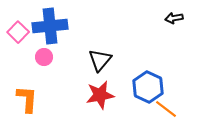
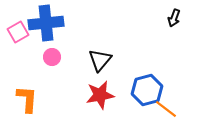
black arrow: rotated 60 degrees counterclockwise
blue cross: moved 4 px left, 3 px up
pink square: rotated 15 degrees clockwise
pink circle: moved 8 px right
blue hexagon: moved 1 px left, 3 px down; rotated 20 degrees clockwise
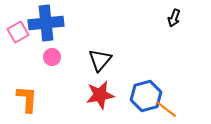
blue hexagon: moved 1 px left, 6 px down
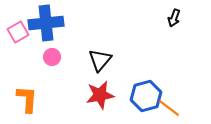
orange line: moved 3 px right, 1 px up
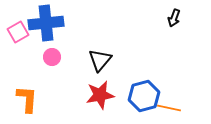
blue hexagon: moved 2 px left
orange line: rotated 25 degrees counterclockwise
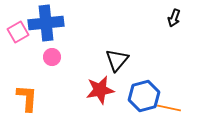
black triangle: moved 17 px right
red star: moved 5 px up
orange L-shape: moved 1 px up
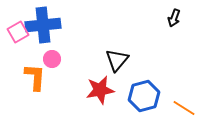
blue cross: moved 3 px left, 2 px down
pink circle: moved 2 px down
orange L-shape: moved 8 px right, 21 px up
orange line: moved 15 px right; rotated 20 degrees clockwise
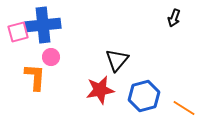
pink square: rotated 15 degrees clockwise
pink circle: moved 1 px left, 2 px up
